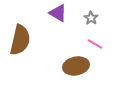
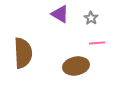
purple triangle: moved 2 px right, 1 px down
brown semicircle: moved 3 px right, 13 px down; rotated 16 degrees counterclockwise
pink line: moved 2 px right, 1 px up; rotated 35 degrees counterclockwise
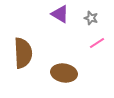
gray star: rotated 16 degrees counterclockwise
pink line: rotated 28 degrees counterclockwise
brown ellipse: moved 12 px left, 7 px down; rotated 20 degrees clockwise
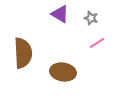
brown ellipse: moved 1 px left, 1 px up
